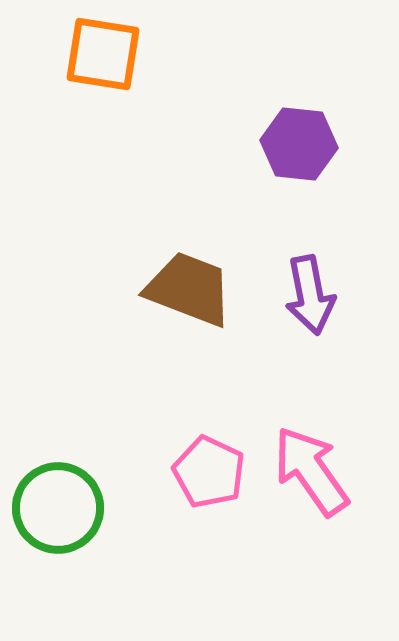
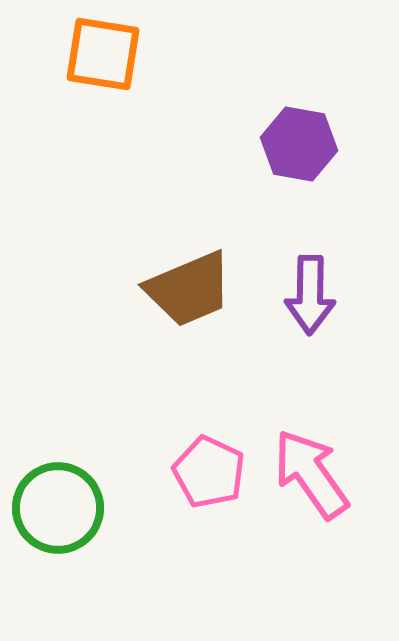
purple hexagon: rotated 4 degrees clockwise
brown trapezoid: rotated 136 degrees clockwise
purple arrow: rotated 12 degrees clockwise
pink arrow: moved 3 px down
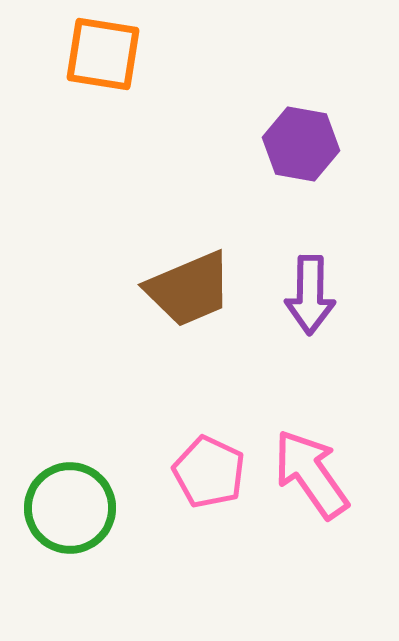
purple hexagon: moved 2 px right
green circle: moved 12 px right
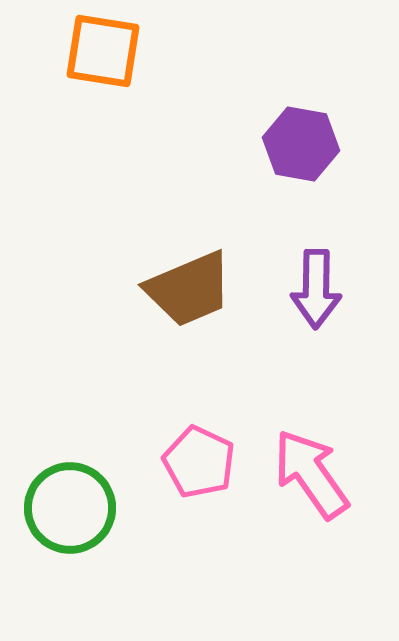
orange square: moved 3 px up
purple arrow: moved 6 px right, 6 px up
pink pentagon: moved 10 px left, 10 px up
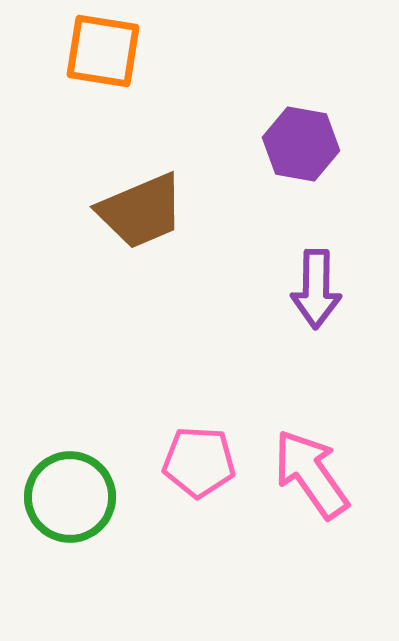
brown trapezoid: moved 48 px left, 78 px up
pink pentagon: rotated 22 degrees counterclockwise
green circle: moved 11 px up
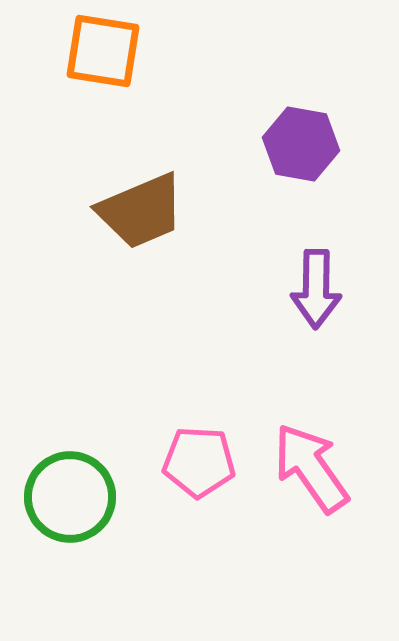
pink arrow: moved 6 px up
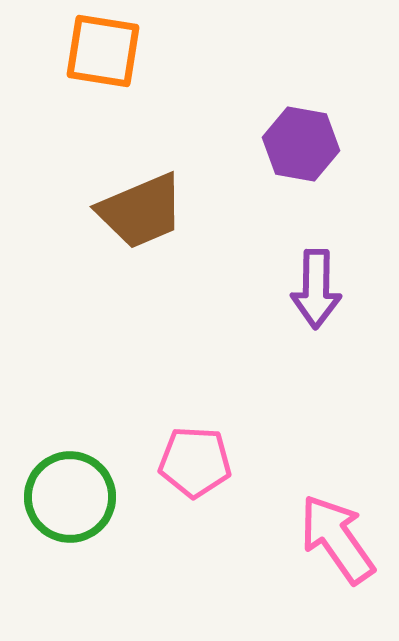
pink pentagon: moved 4 px left
pink arrow: moved 26 px right, 71 px down
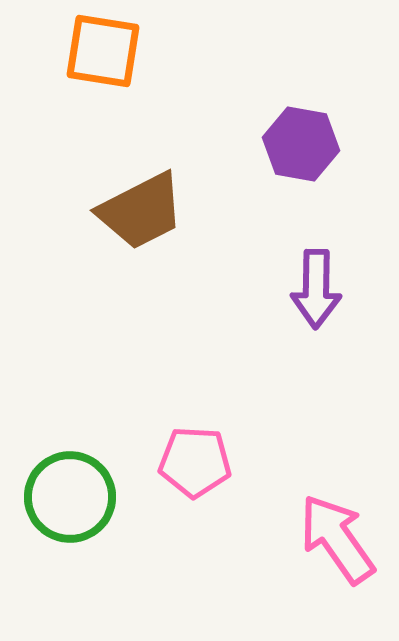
brown trapezoid: rotated 4 degrees counterclockwise
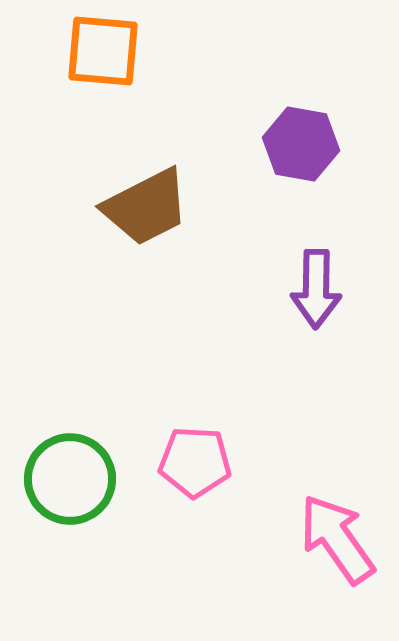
orange square: rotated 4 degrees counterclockwise
brown trapezoid: moved 5 px right, 4 px up
green circle: moved 18 px up
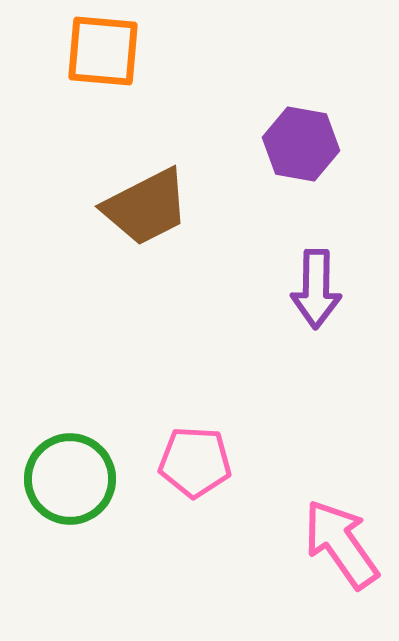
pink arrow: moved 4 px right, 5 px down
